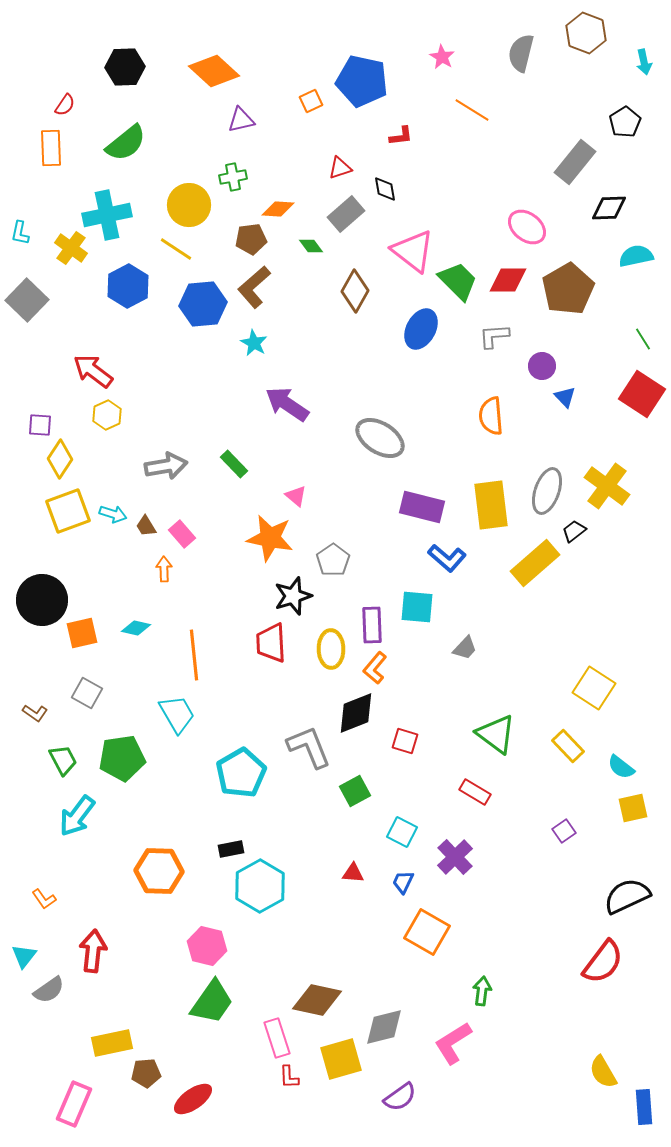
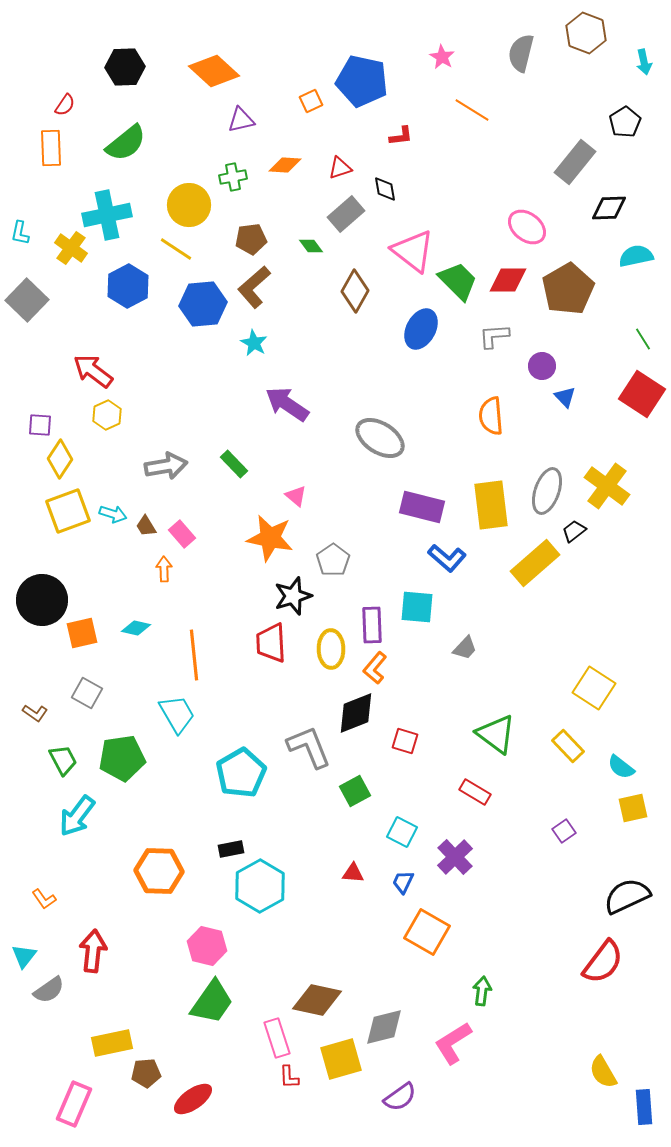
orange diamond at (278, 209): moved 7 px right, 44 px up
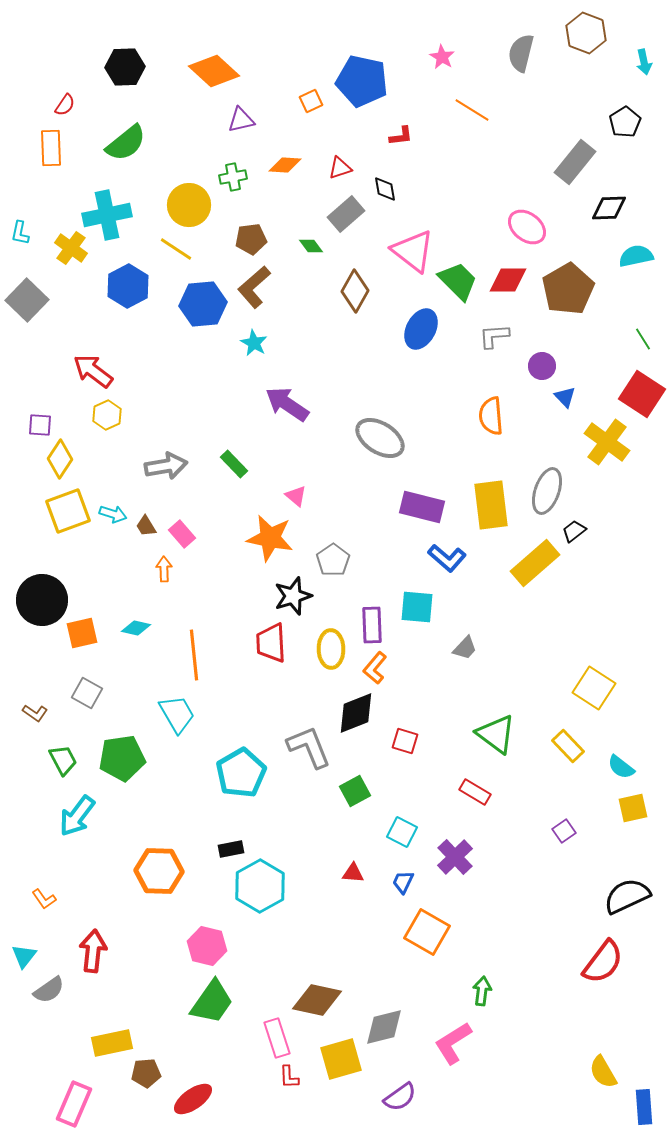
yellow cross at (607, 486): moved 44 px up
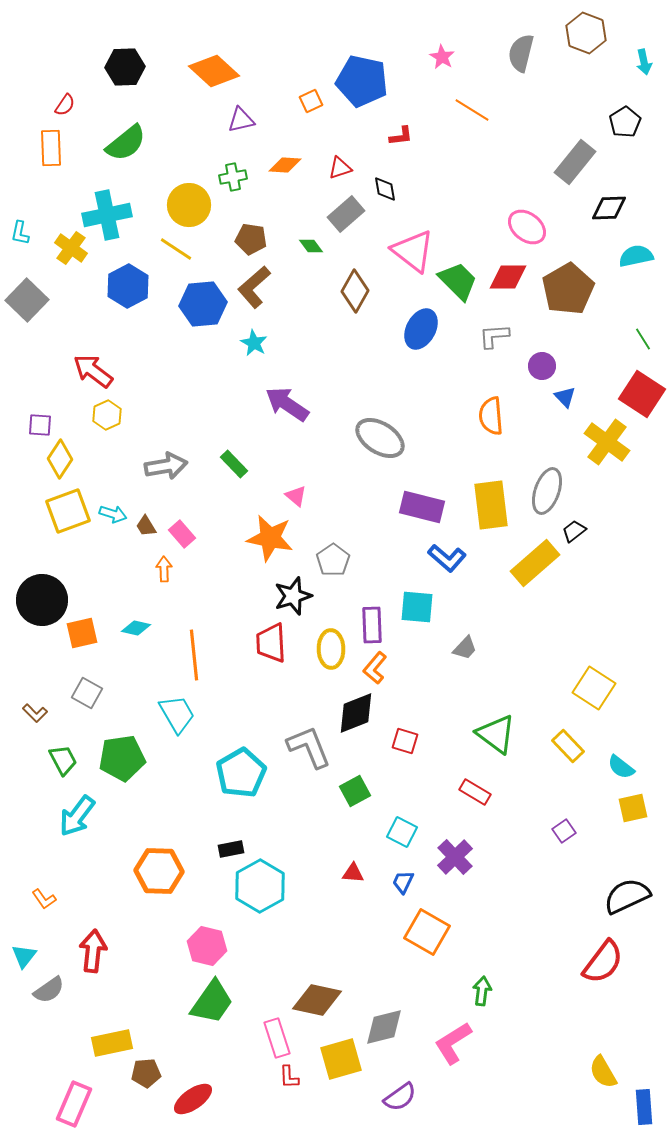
brown pentagon at (251, 239): rotated 16 degrees clockwise
red diamond at (508, 280): moved 3 px up
brown L-shape at (35, 713): rotated 10 degrees clockwise
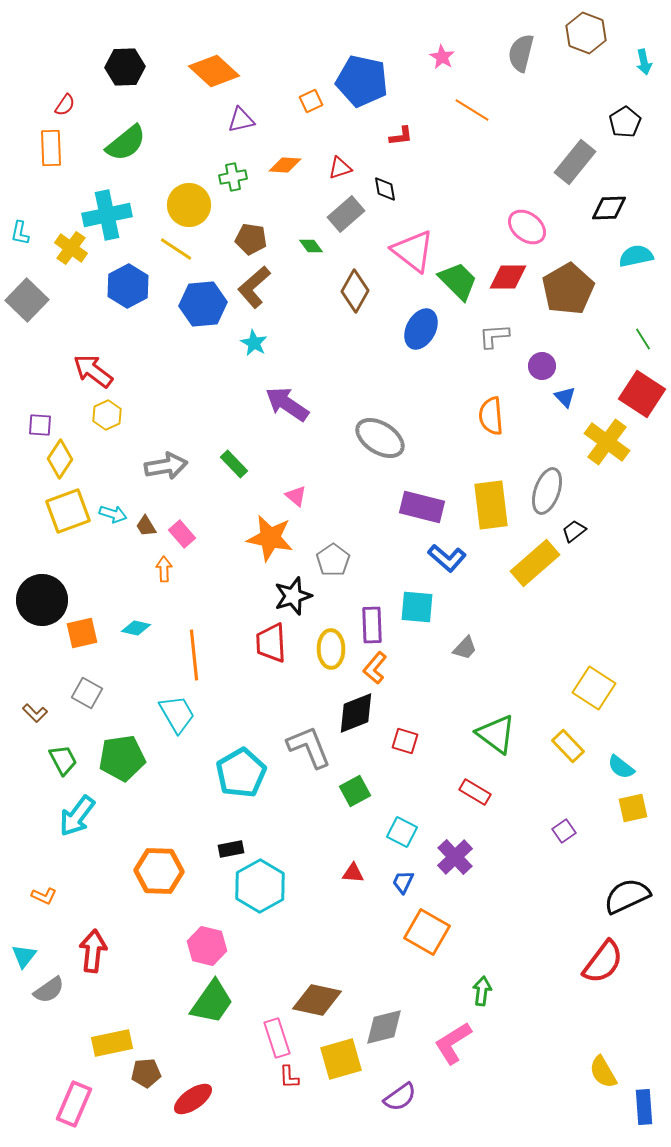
orange L-shape at (44, 899): moved 3 px up; rotated 30 degrees counterclockwise
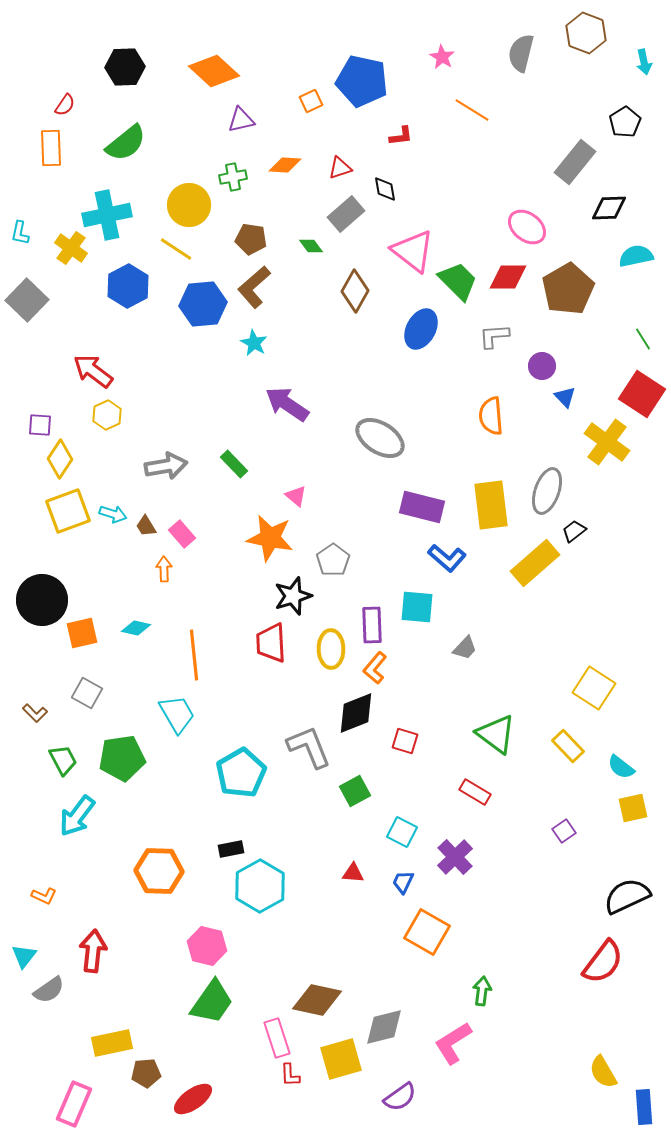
red L-shape at (289, 1077): moved 1 px right, 2 px up
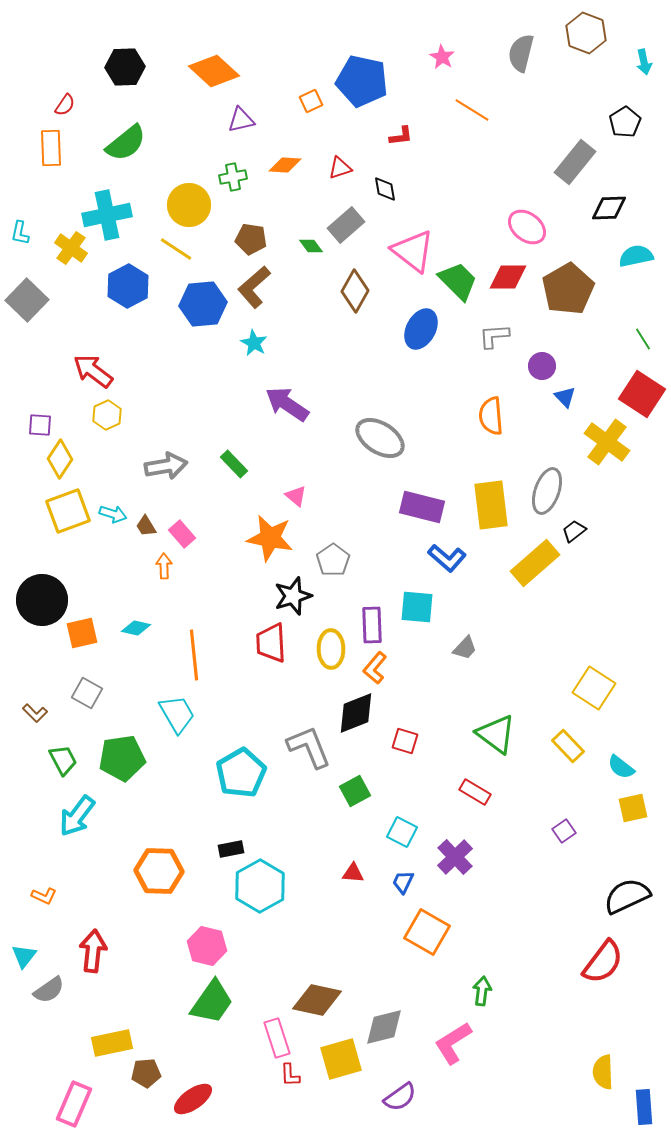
gray rectangle at (346, 214): moved 11 px down
orange arrow at (164, 569): moved 3 px up
yellow semicircle at (603, 1072): rotated 28 degrees clockwise
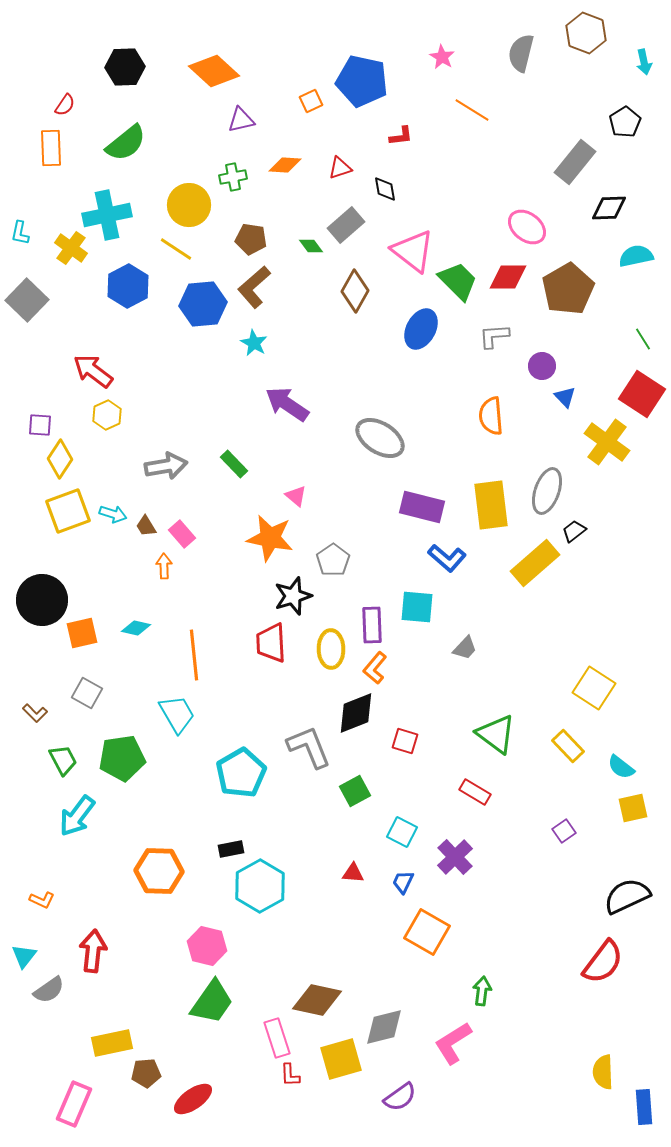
orange L-shape at (44, 896): moved 2 px left, 4 px down
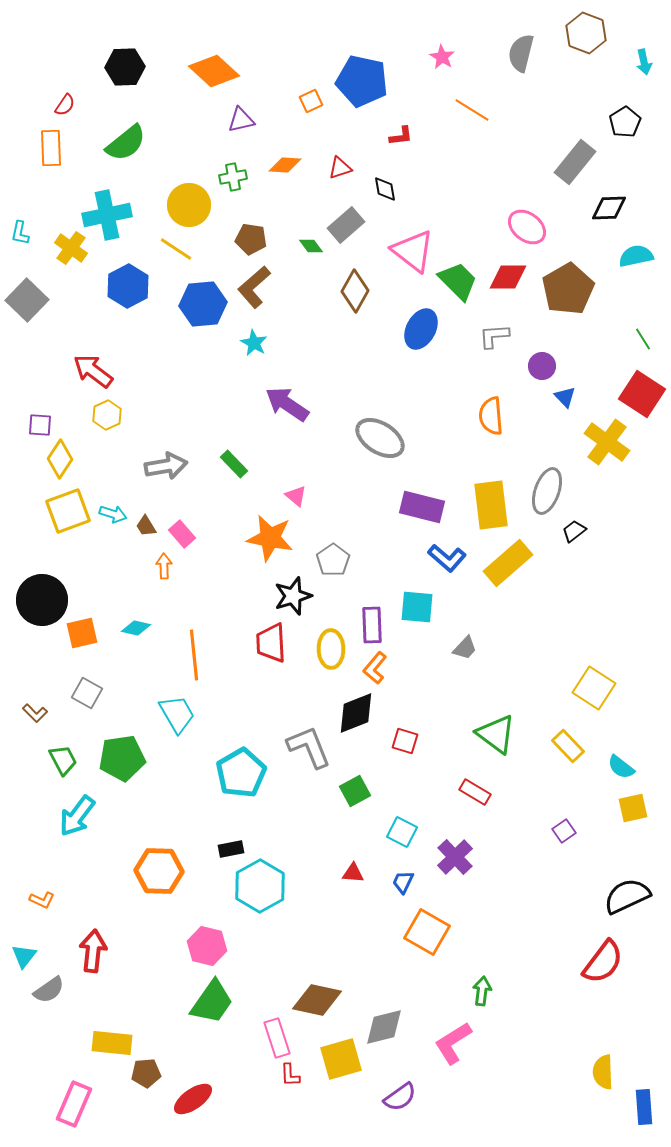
yellow rectangle at (535, 563): moved 27 px left
yellow rectangle at (112, 1043): rotated 18 degrees clockwise
